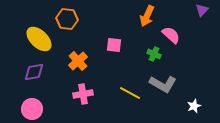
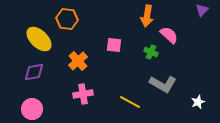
orange arrow: rotated 15 degrees counterclockwise
pink semicircle: moved 2 px left
green cross: moved 3 px left, 2 px up
yellow line: moved 9 px down
white star: moved 4 px right, 4 px up
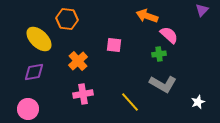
orange arrow: rotated 100 degrees clockwise
green cross: moved 8 px right, 2 px down; rotated 32 degrees counterclockwise
yellow line: rotated 20 degrees clockwise
pink circle: moved 4 px left
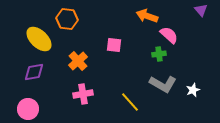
purple triangle: moved 1 px left; rotated 24 degrees counterclockwise
white star: moved 5 px left, 12 px up
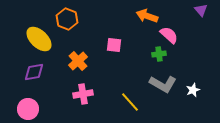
orange hexagon: rotated 15 degrees clockwise
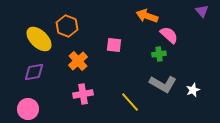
purple triangle: moved 1 px right, 1 px down
orange hexagon: moved 7 px down
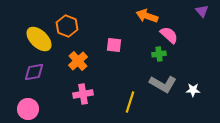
white star: rotated 24 degrees clockwise
yellow line: rotated 60 degrees clockwise
